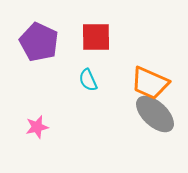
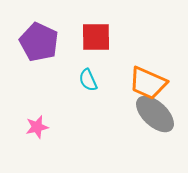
orange trapezoid: moved 2 px left
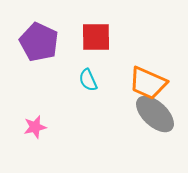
pink star: moved 2 px left
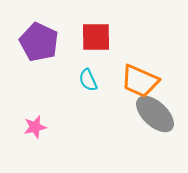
orange trapezoid: moved 8 px left, 2 px up
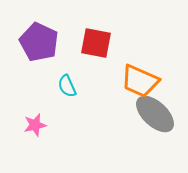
red square: moved 6 px down; rotated 12 degrees clockwise
cyan semicircle: moved 21 px left, 6 px down
pink star: moved 2 px up
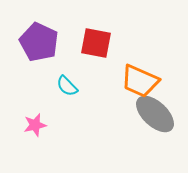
cyan semicircle: rotated 20 degrees counterclockwise
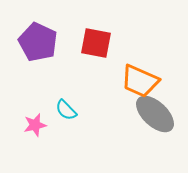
purple pentagon: moved 1 px left
cyan semicircle: moved 1 px left, 24 px down
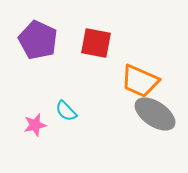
purple pentagon: moved 2 px up
cyan semicircle: moved 1 px down
gray ellipse: rotated 9 degrees counterclockwise
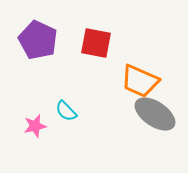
pink star: moved 1 px down
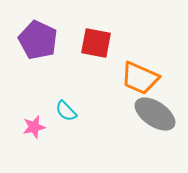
orange trapezoid: moved 3 px up
pink star: moved 1 px left, 1 px down
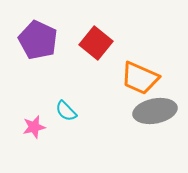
red square: rotated 28 degrees clockwise
gray ellipse: moved 3 px up; rotated 45 degrees counterclockwise
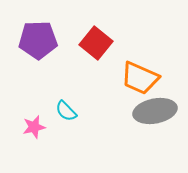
purple pentagon: rotated 27 degrees counterclockwise
